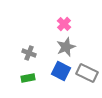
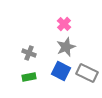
green rectangle: moved 1 px right, 1 px up
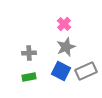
gray cross: rotated 24 degrees counterclockwise
gray rectangle: moved 1 px left, 2 px up; rotated 50 degrees counterclockwise
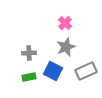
pink cross: moved 1 px right, 1 px up
blue square: moved 8 px left
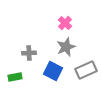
gray rectangle: moved 1 px up
green rectangle: moved 14 px left
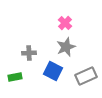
gray rectangle: moved 6 px down
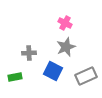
pink cross: rotated 16 degrees counterclockwise
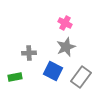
gray rectangle: moved 5 px left, 1 px down; rotated 30 degrees counterclockwise
